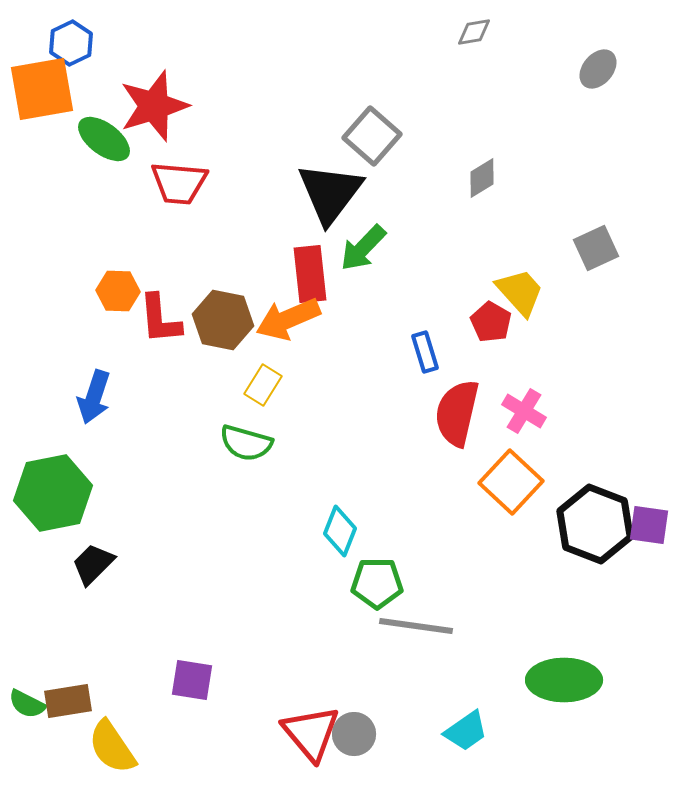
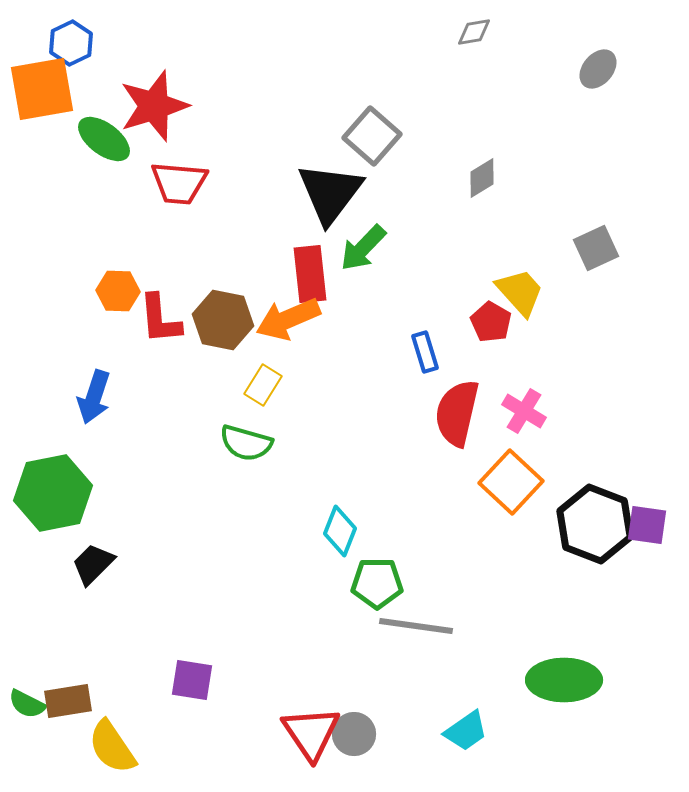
purple square at (649, 525): moved 2 px left
red triangle at (311, 733): rotated 6 degrees clockwise
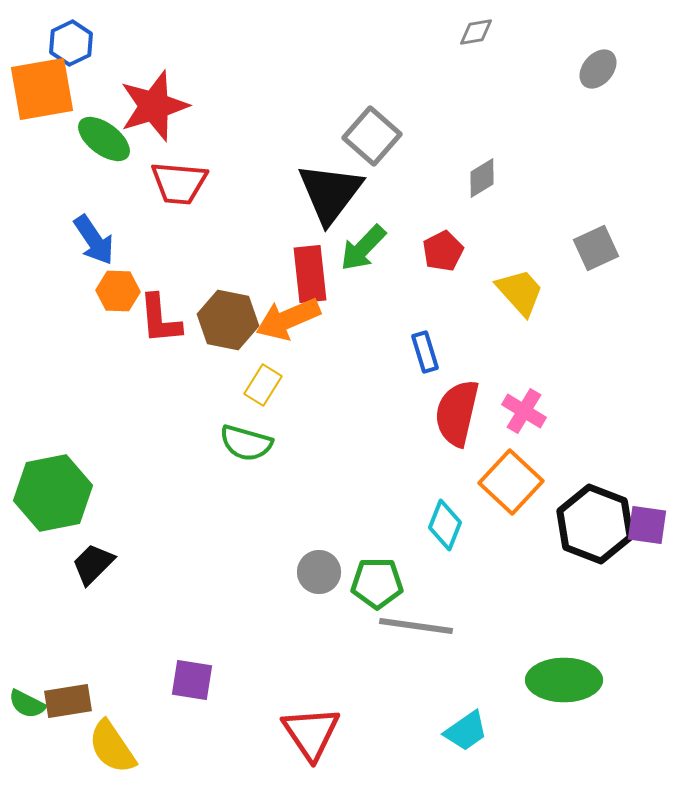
gray diamond at (474, 32): moved 2 px right
brown hexagon at (223, 320): moved 5 px right
red pentagon at (491, 322): moved 48 px left, 71 px up; rotated 15 degrees clockwise
blue arrow at (94, 397): moved 157 px up; rotated 52 degrees counterclockwise
cyan diamond at (340, 531): moved 105 px right, 6 px up
gray circle at (354, 734): moved 35 px left, 162 px up
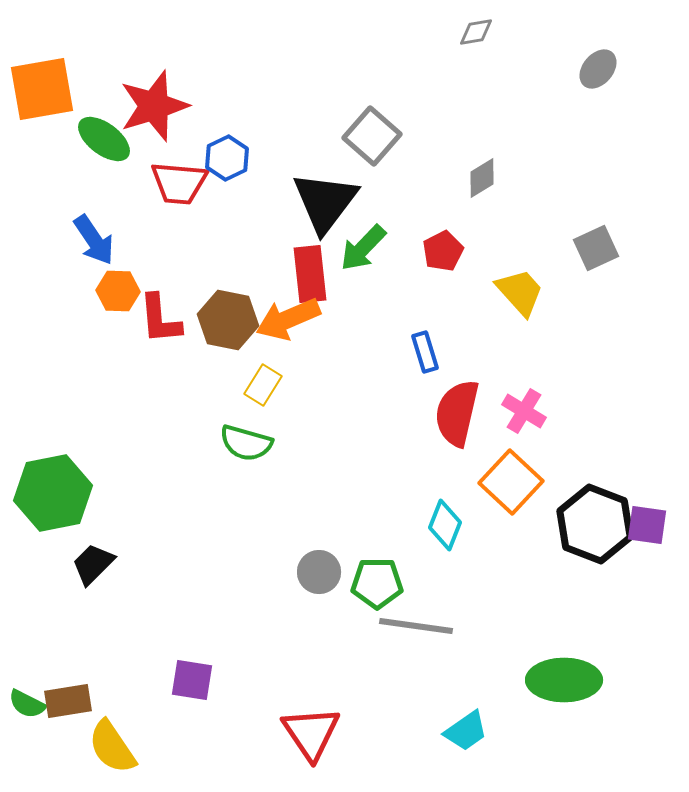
blue hexagon at (71, 43): moved 156 px right, 115 px down
black triangle at (330, 193): moved 5 px left, 9 px down
